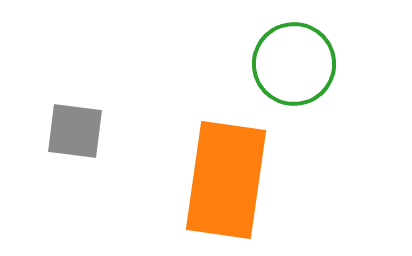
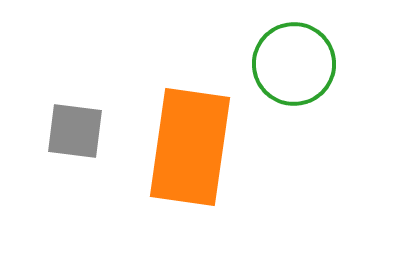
orange rectangle: moved 36 px left, 33 px up
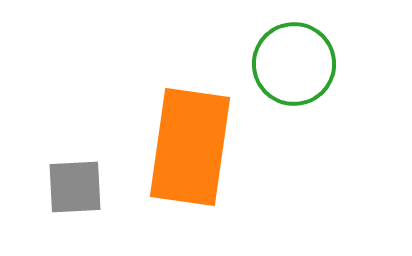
gray square: moved 56 px down; rotated 10 degrees counterclockwise
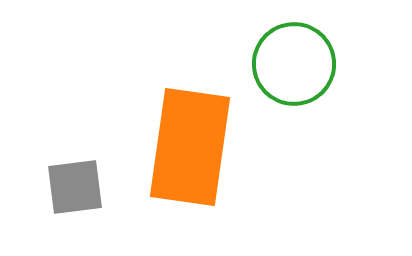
gray square: rotated 4 degrees counterclockwise
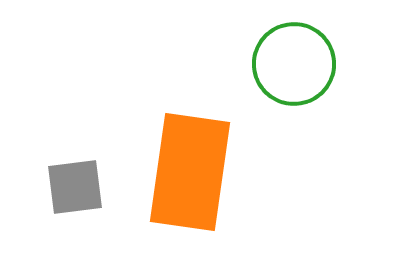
orange rectangle: moved 25 px down
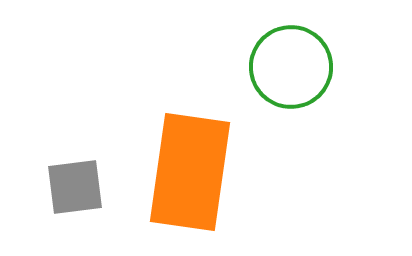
green circle: moved 3 px left, 3 px down
